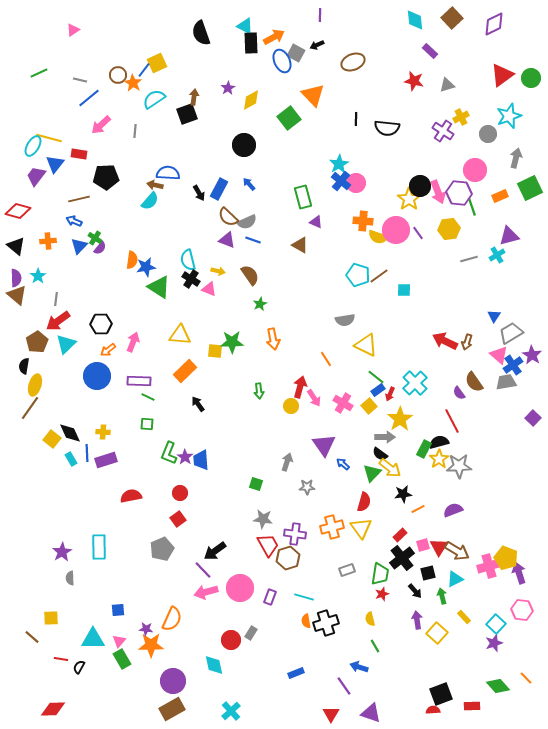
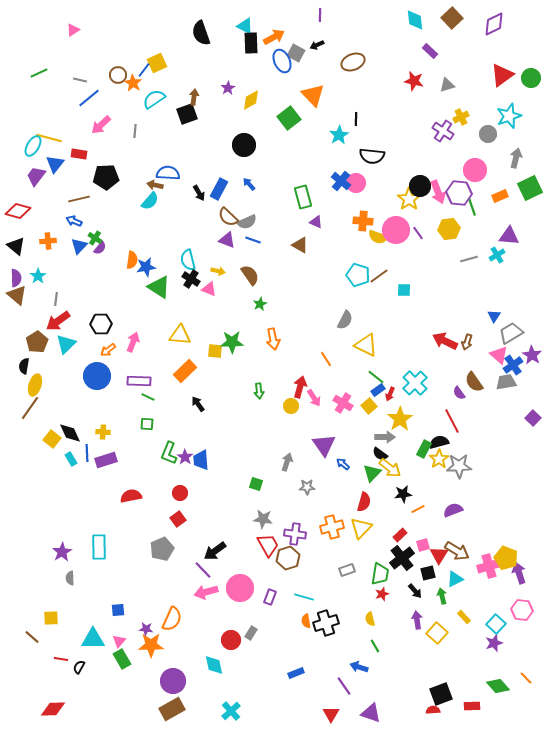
black semicircle at (387, 128): moved 15 px left, 28 px down
cyan star at (339, 164): moved 29 px up
purple triangle at (509, 236): rotated 20 degrees clockwise
gray semicircle at (345, 320): rotated 54 degrees counterclockwise
yellow triangle at (361, 528): rotated 20 degrees clockwise
red triangle at (439, 547): moved 8 px down
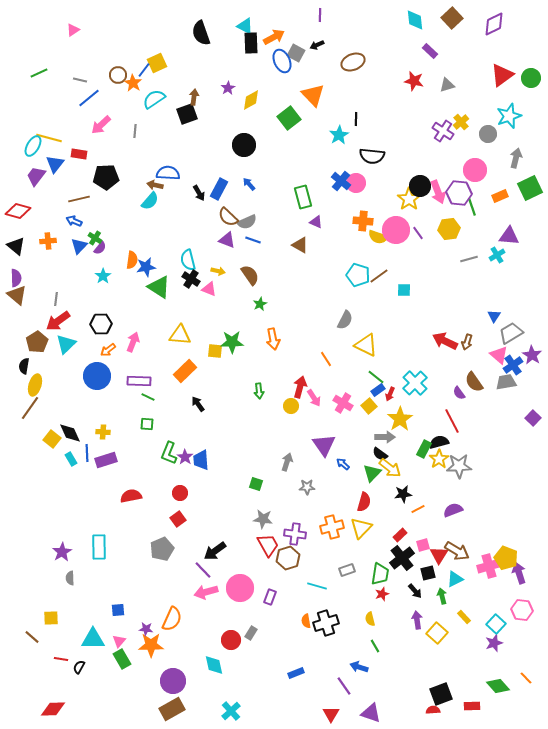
yellow cross at (461, 117): moved 5 px down; rotated 14 degrees counterclockwise
cyan star at (38, 276): moved 65 px right
cyan line at (304, 597): moved 13 px right, 11 px up
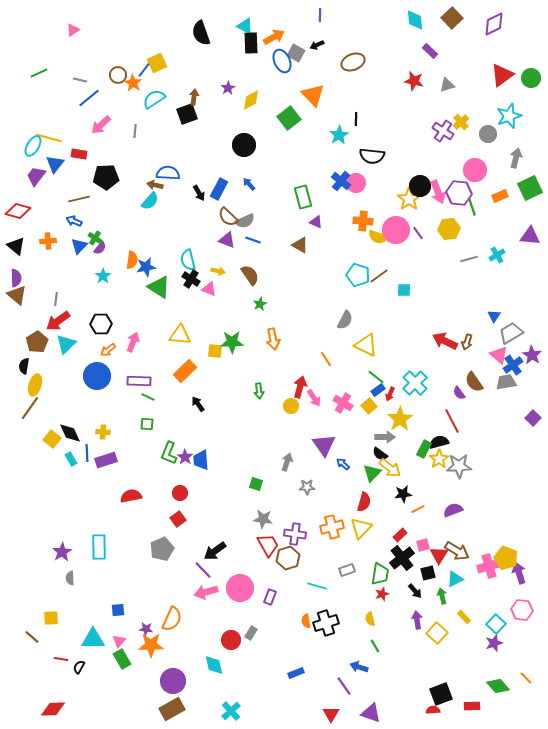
gray semicircle at (247, 222): moved 2 px left, 1 px up
purple triangle at (509, 236): moved 21 px right
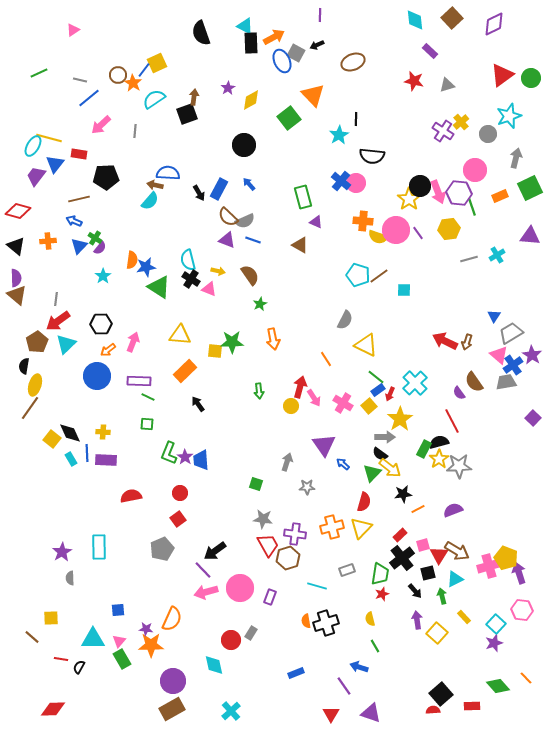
purple rectangle at (106, 460): rotated 20 degrees clockwise
black square at (441, 694): rotated 20 degrees counterclockwise
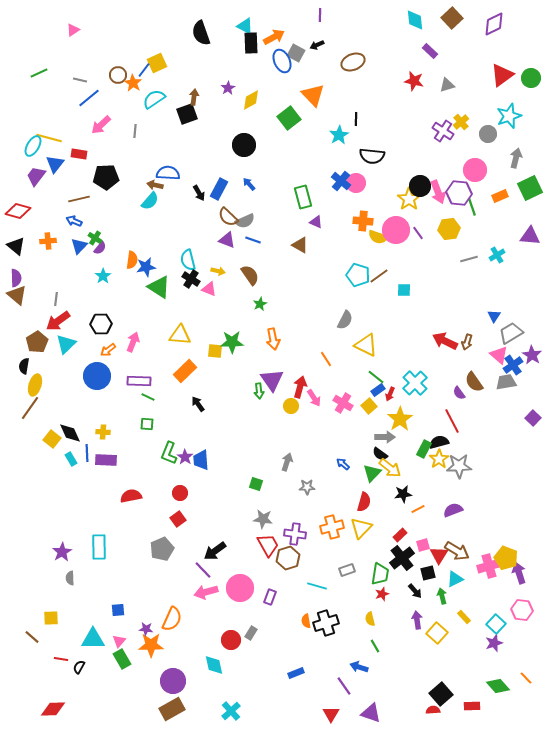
purple triangle at (324, 445): moved 52 px left, 65 px up
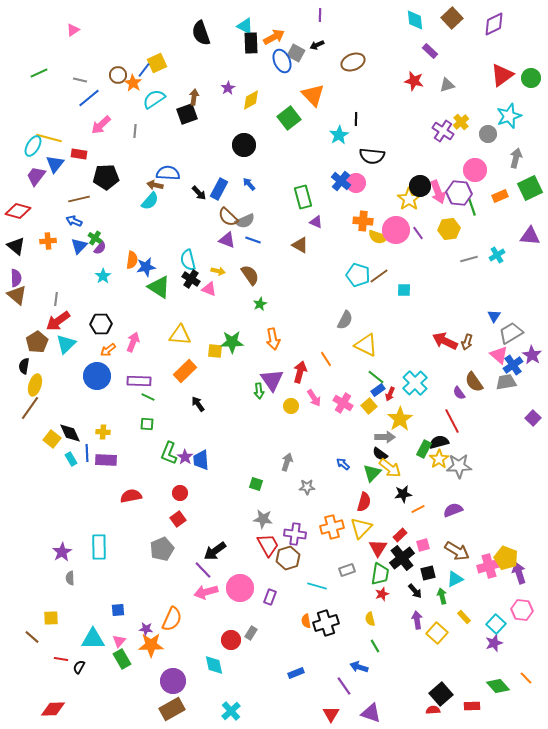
black arrow at (199, 193): rotated 14 degrees counterclockwise
red arrow at (300, 387): moved 15 px up
red triangle at (439, 555): moved 61 px left, 7 px up
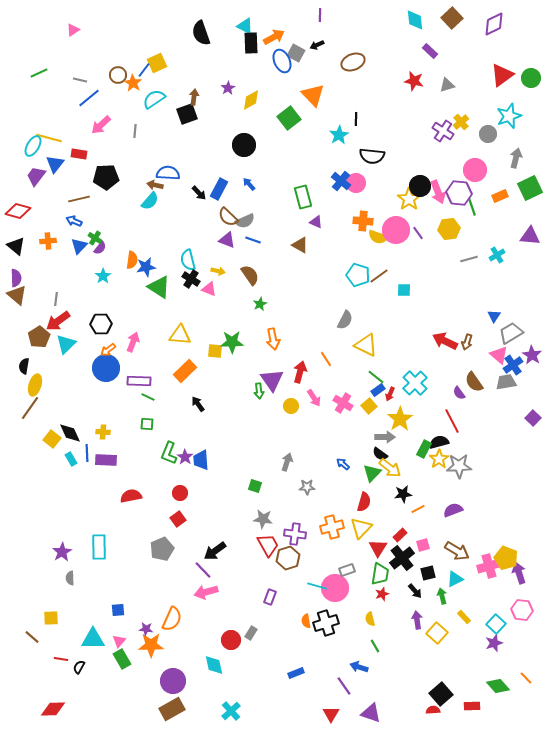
brown pentagon at (37, 342): moved 2 px right, 5 px up
blue circle at (97, 376): moved 9 px right, 8 px up
green square at (256, 484): moved 1 px left, 2 px down
pink circle at (240, 588): moved 95 px right
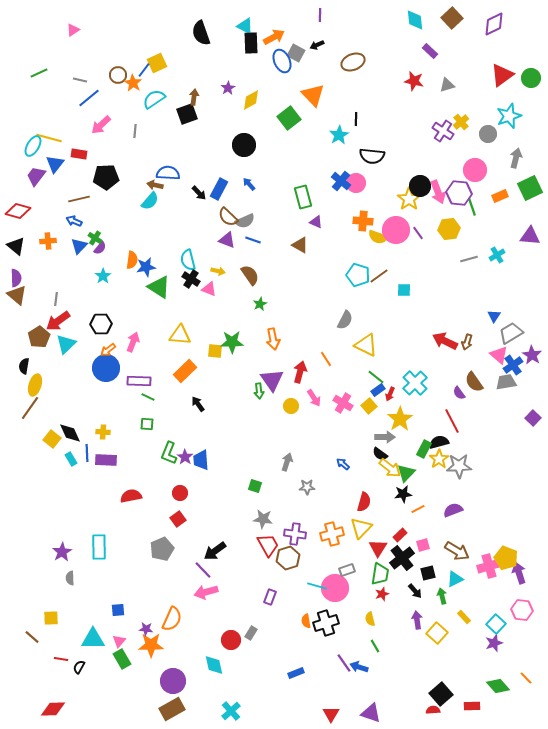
green triangle at (372, 473): moved 34 px right
orange cross at (332, 527): moved 7 px down
purple line at (344, 686): moved 23 px up
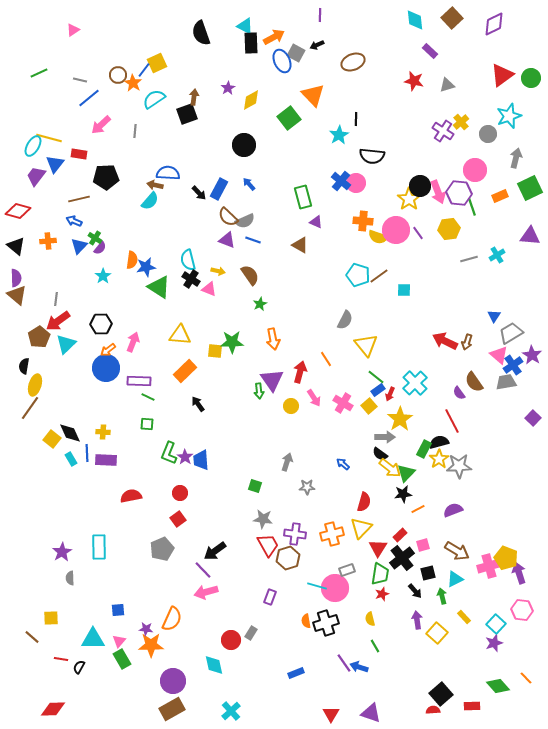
yellow triangle at (366, 345): rotated 25 degrees clockwise
